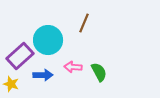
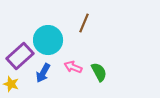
pink arrow: rotated 18 degrees clockwise
blue arrow: moved 2 px up; rotated 120 degrees clockwise
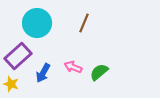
cyan circle: moved 11 px left, 17 px up
purple rectangle: moved 2 px left
green semicircle: rotated 102 degrees counterclockwise
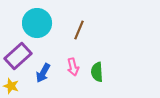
brown line: moved 5 px left, 7 px down
pink arrow: rotated 126 degrees counterclockwise
green semicircle: moved 2 px left; rotated 54 degrees counterclockwise
yellow star: moved 2 px down
